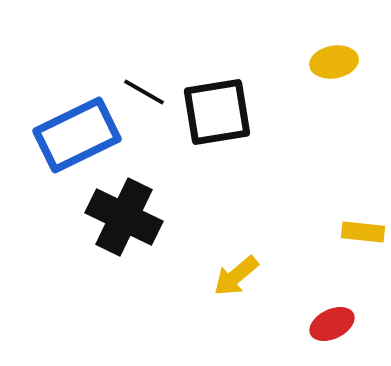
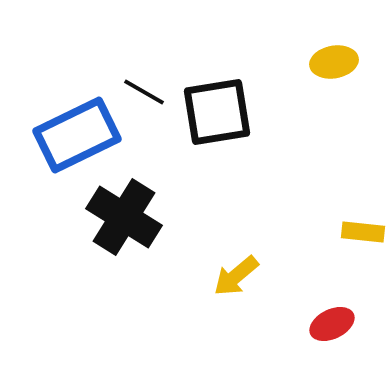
black cross: rotated 6 degrees clockwise
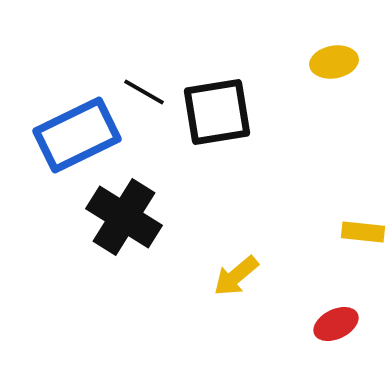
red ellipse: moved 4 px right
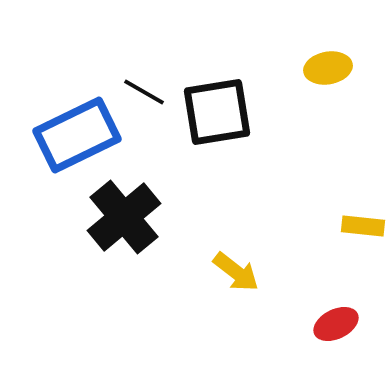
yellow ellipse: moved 6 px left, 6 px down
black cross: rotated 18 degrees clockwise
yellow rectangle: moved 6 px up
yellow arrow: moved 4 px up; rotated 102 degrees counterclockwise
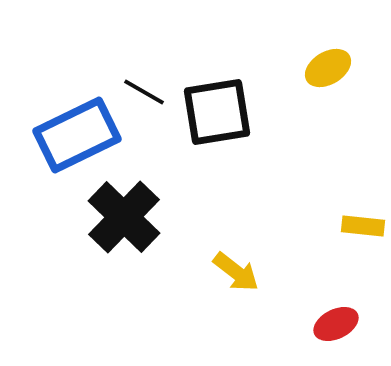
yellow ellipse: rotated 21 degrees counterclockwise
black cross: rotated 6 degrees counterclockwise
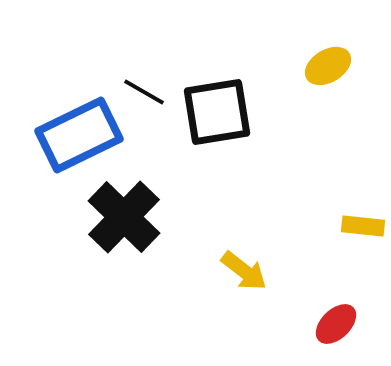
yellow ellipse: moved 2 px up
blue rectangle: moved 2 px right
yellow arrow: moved 8 px right, 1 px up
red ellipse: rotated 18 degrees counterclockwise
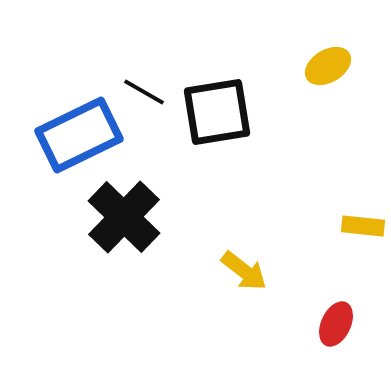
red ellipse: rotated 21 degrees counterclockwise
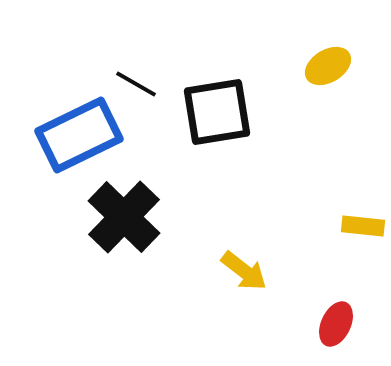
black line: moved 8 px left, 8 px up
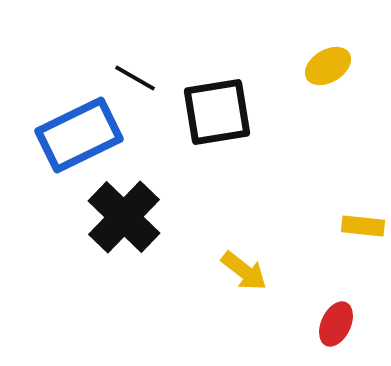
black line: moved 1 px left, 6 px up
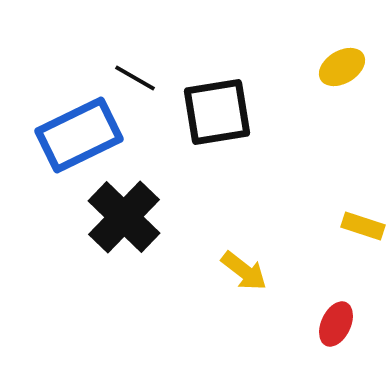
yellow ellipse: moved 14 px right, 1 px down
yellow rectangle: rotated 12 degrees clockwise
